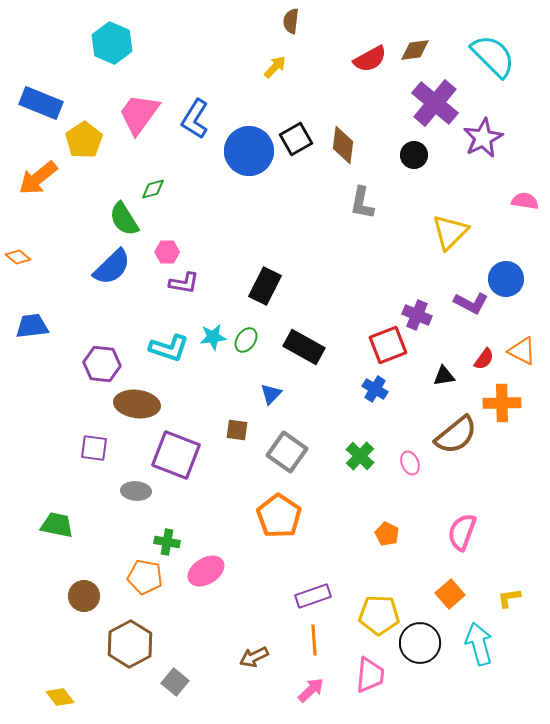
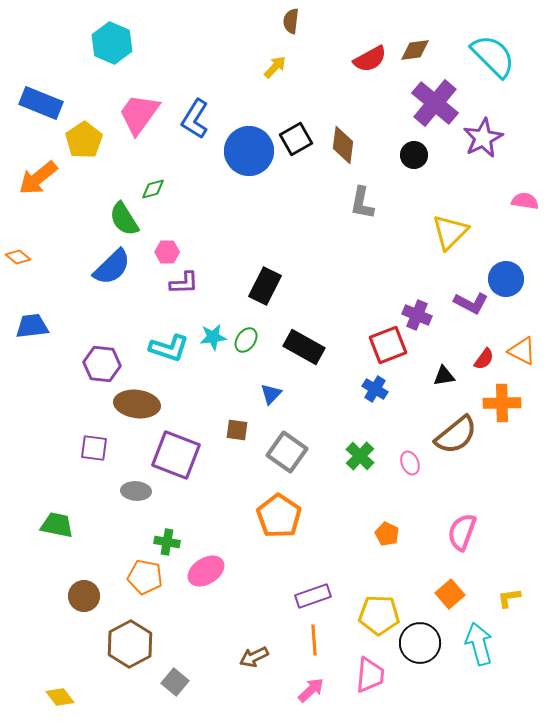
purple L-shape at (184, 283): rotated 12 degrees counterclockwise
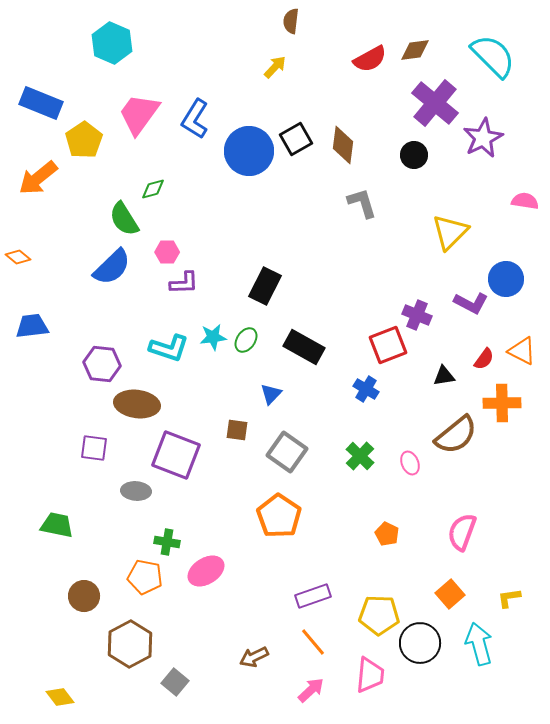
gray L-shape at (362, 203): rotated 152 degrees clockwise
blue cross at (375, 389): moved 9 px left
orange line at (314, 640): moved 1 px left, 2 px down; rotated 36 degrees counterclockwise
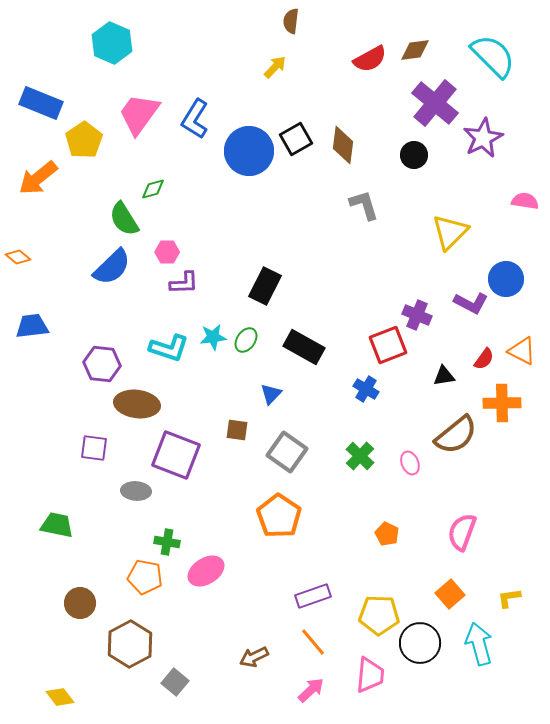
gray L-shape at (362, 203): moved 2 px right, 2 px down
brown circle at (84, 596): moved 4 px left, 7 px down
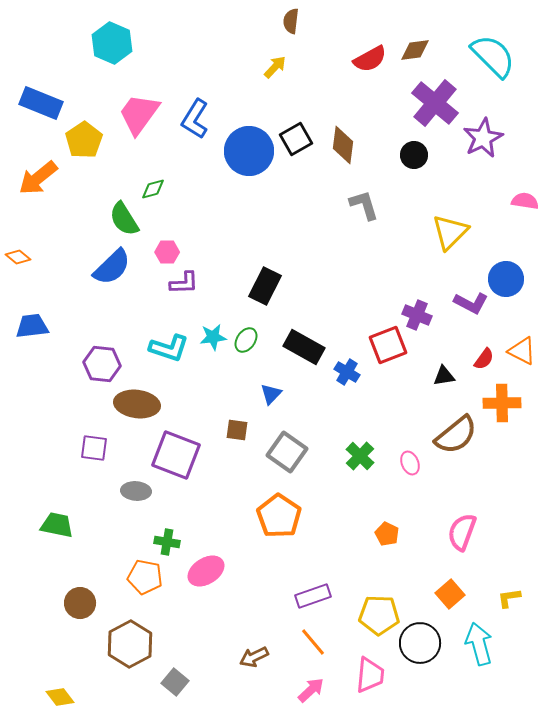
blue cross at (366, 389): moved 19 px left, 17 px up
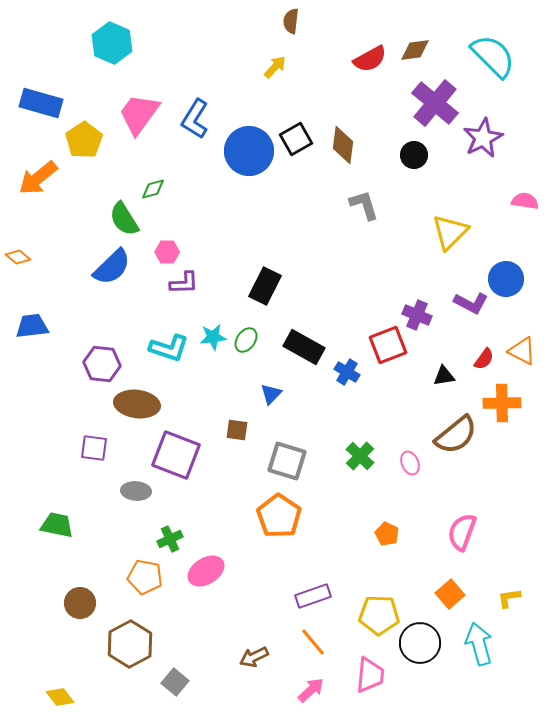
blue rectangle at (41, 103): rotated 6 degrees counterclockwise
gray square at (287, 452): moved 9 px down; rotated 18 degrees counterclockwise
green cross at (167, 542): moved 3 px right, 3 px up; rotated 35 degrees counterclockwise
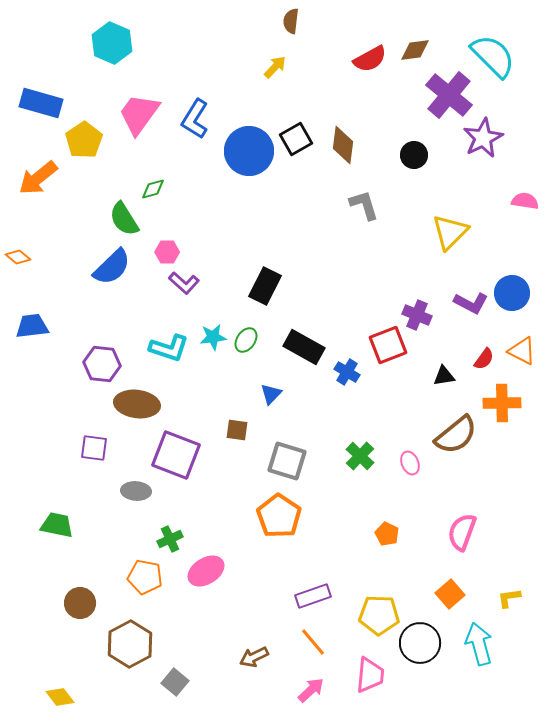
purple cross at (435, 103): moved 14 px right, 8 px up
blue circle at (506, 279): moved 6 px right, 14 px down
purple L-shape at (184, 283): rotated 44 degrees clockwise
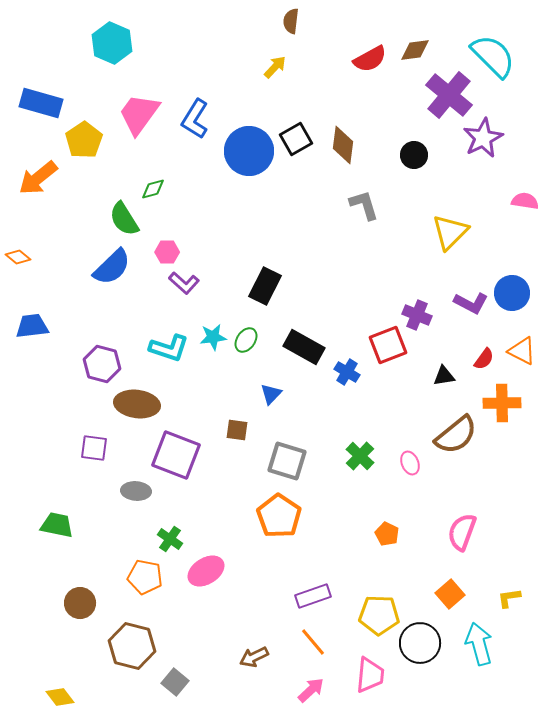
purple hexagon at (102, 364): rotated 9 degrees clockwise
green cross at (170, 539): rotated 30 degrees counterclockwise
brown hexagon at (130, 644): moved 2 px right, 2 px down; rotated 18 degrees counterclockwise
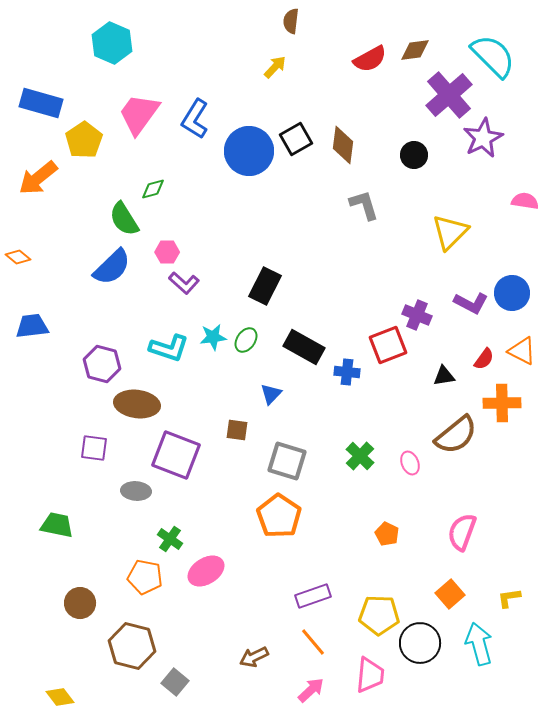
purple cross at (449, 95): rotated 9 degrees clockwise
blue cross at (347, 372): rotated 25 degrees counterclockwise
